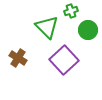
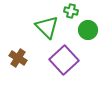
green cross: rotated 32 degrees clockwise
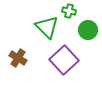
green cross: moved 2 px left
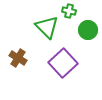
purple square: moved 1 px left, 3 px down
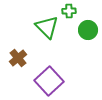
green cross: rotated 16 degrees counterclockwise
brown cross: rotated 18 degrees clockwise
purple square: moved 14 px left, 18 px down
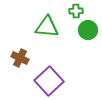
green cross: moved 7 px right
green triangle: rotated 40 degrees counterclockwise
brown cross: moved 2 px right; rotated 24 degrees counterclockwise
